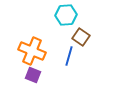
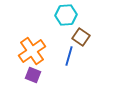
orange cross: rotated 32 degrees clockwise
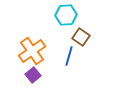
purple square: rotated 28 degrees clockwise
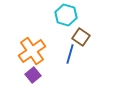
cyan hexagon: rotated 20 degrees clockwise
blue line: moved 1 px right, 2 px up
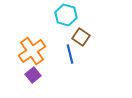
blue line: rotated 30 degrees counterclockwise
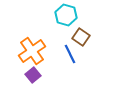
blue line: rotated 12 degrees counterclockwise
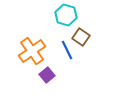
blue line: moved 3 px left, 4 px up
purple square: moved 14 px right
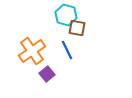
brown square: moved 4 px left, 9 px up; rotated 24 degrees counterclockwise
purple square: moved 1 px up
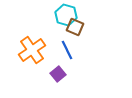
brown square: moved 2 px left, 1 px up; rotated 12 degrees clockwise
orange cross: moved 1 px up
purple square: moved 11 px right
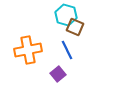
orange cross: moved 4 px left; rotated 24 degrees clockwise
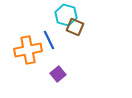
blue line: moved 18 px left, 10 px up
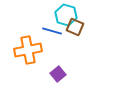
blue line: moved 3 px right, 9 px up; rotated 48 degrees counterclockwise
